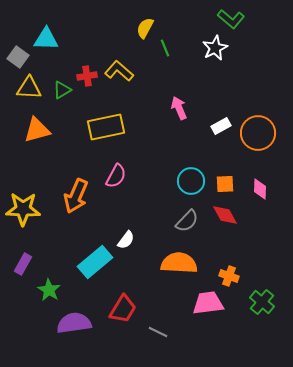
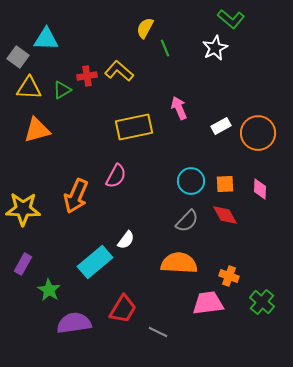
yellow rectangle: moved 28 px right
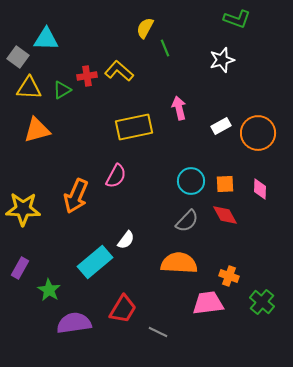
green L-shape: moved 6 px right; rotated 20 degrees counterclockwise
white star: moved 7 px right, 12 px down; rotated 10 degrees clockwise
pink arrow: rotated 10 degrees clockwise
purple rectangle: moved 3 px left, 4 px down
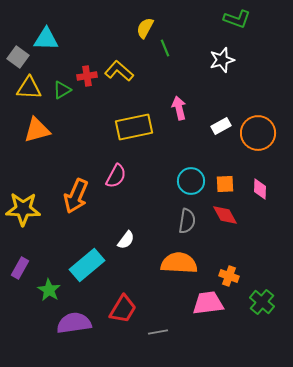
gray semicircle: rotated 35 degrees counterclockwise
cyan rectangle: moved 8 px left, 3 px down
gray line: rotated 36 degrees counterclockwise
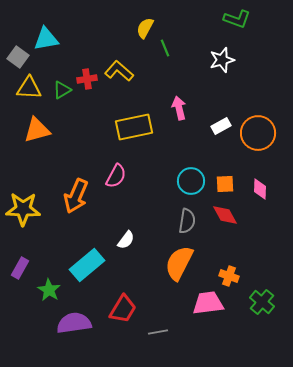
cyan triangle: rotated 12 degrees counterclockwise
red cross: moved 3 px down
orange semicircle: rotated 66 degrees counterclockwise
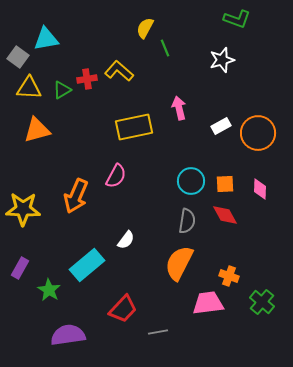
red trapezoid: rotated 12 degrees clockwise
purple semicircle: moved 6 px left, 12 px down
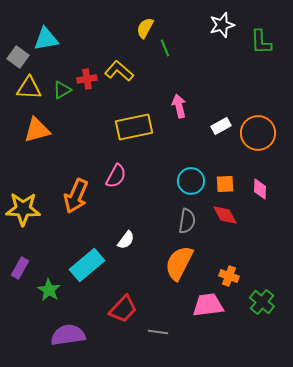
green L-shape: moved 24 px right, 23 px down; rotated 68 degrees clockwise
white star: moved 35 px up
pink arrow: moved 2 px up
pink trapezoid: moved 2 px down
gray line: rotated 18 degrees clockwise
